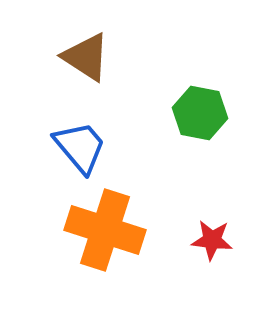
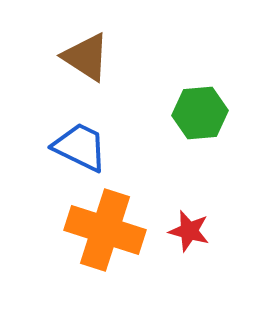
green hexagon: rotated 16 degrees counterclockwise
blue trapezoid: rotated 24 degrees counterclockwise
red star: moved 23 px left, 9 px up; rotated 9 degrees clockwise
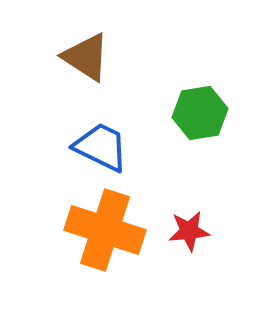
green hexagon: rotated 4 degrees counterclockwise
blue trapezoid: moved 21 px right
red star: rotated 21 degrees counterclockwise
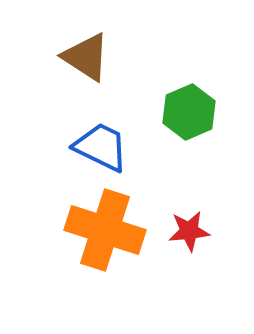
green hexagon: moved 11 px left, 1 px up; rotated 14 degrees counterclockwise
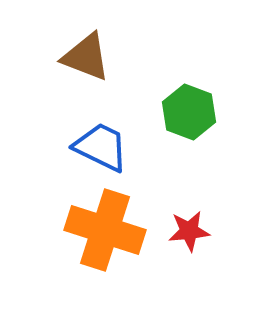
brown triangle: rotated 12 degrees counterclockwise
green hexagon: rotated 16 degrees counterclockwise
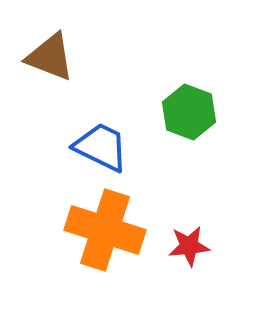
brown triangle: moved 36 px left
red star: moved 15 px down
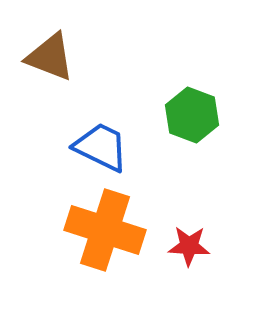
green hexagon: moved 3 px right, 3 px down
red star: rotated 9 degrees clockwise
